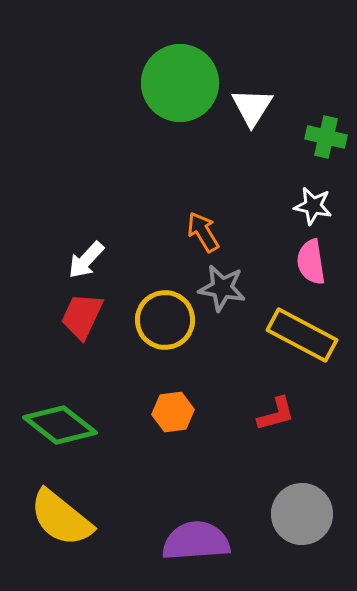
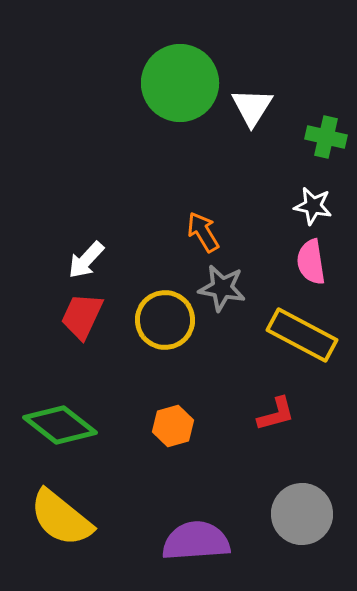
orange hexagon: moved 14 px down; rotated 9 degrees counterclockwise
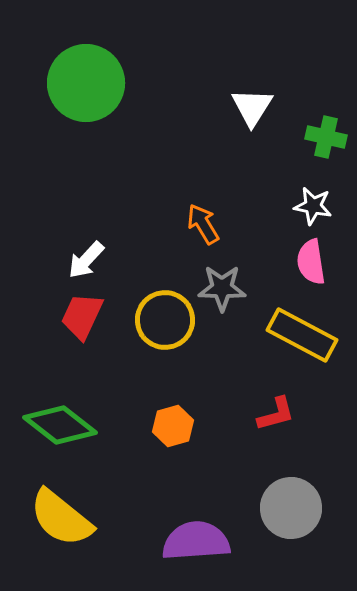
green circle: moved 94 px left
orange arrow: moved 8 px up
gray star: rotated 9 degrees counterclockwise
gray circle: moved 11 px left, 6 px up
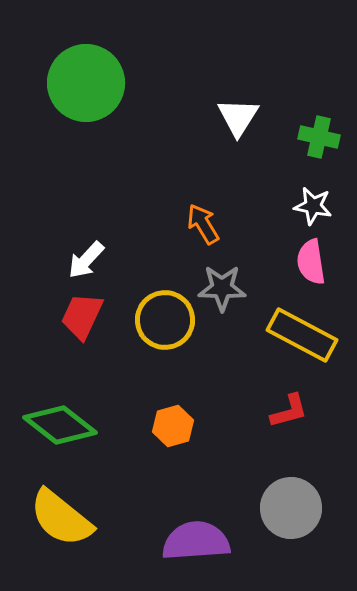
white triangle: moved 14 px left, 10 px down
green cross: moved 7 px left
red L-shape: moved 13 px right, 3 px up
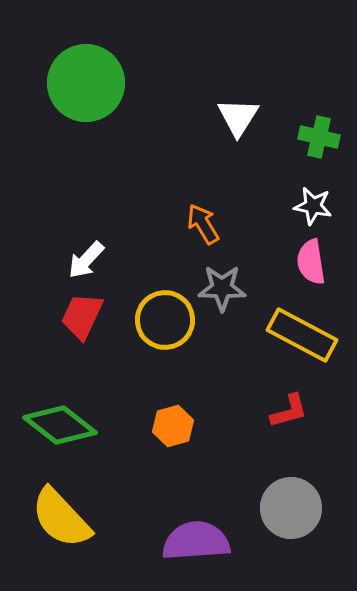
yellow semicircle: rotated 8 degrees clockwise
